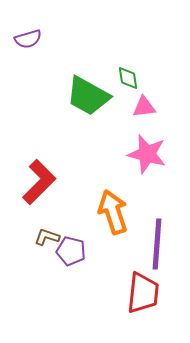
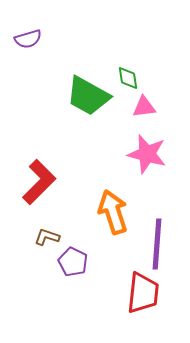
purple pentagon: moved 2 px right, 11 px down; rotated 12 degrees clockwise
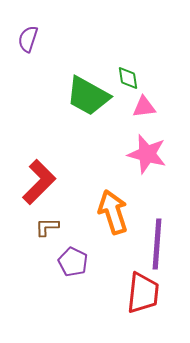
purple semicircle: rotated 124 degrees clockwise
brown L-shape: moved 10 px up; rotated 20 degrees counterclockwise
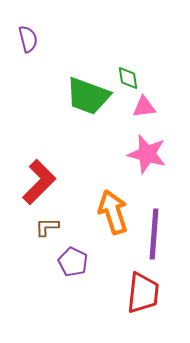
purple semicircle: rotated 148 degrees clockwise
green trapezoid: rotated 9 degrees counterclockwise
purple line: moved 3 px left, 10 px up
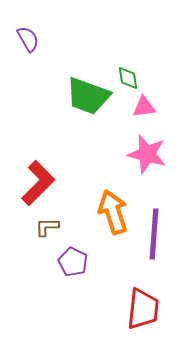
purple semicircle: rotated 16 degrees counterclockwise
red L-shape: moved 1 px left, 1 px down
red trapezoid: moved 16 px down
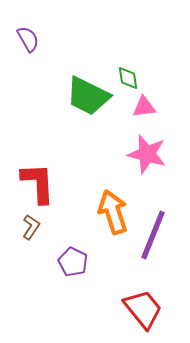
green trapezoid: rotated 6 degrees clockwise
red L-shape: rotated 48 degrees counterclockwise
brown L-shape: moved 16 px left; rotated 125 degrees clockwise
purple line: moved 1 px left, 1 px down; rotated 18 degrees clockwise
red trapezoid: rotated 45 degrees counterclockwise
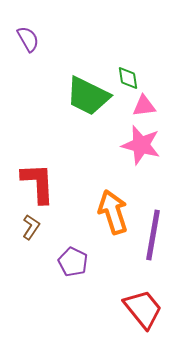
pink triangle: moved 1 px up
pink star: moved 6 px left, 9 px up
purple line: rotated 12 degrees counterclockwise
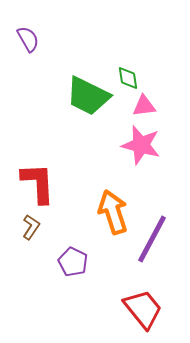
purple line: moved 1 px left, 4 px down; rotated 18 degrees clockwise
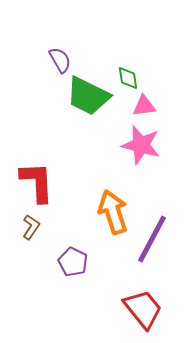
purple semicircle: moved 32 px right, 21 px down
red L-shape: moved 1 px left, 1 px up
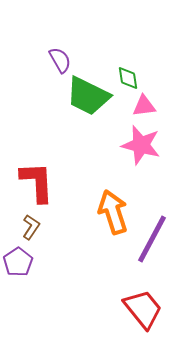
purple pentagon: moved 55 px left; rotated 12 degrees clockwise
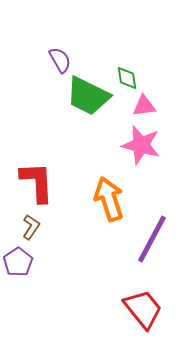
green diamond: moved 1 px left
orange arrow: moved 4 px left, 13 px up
